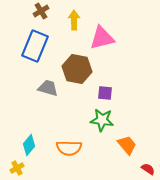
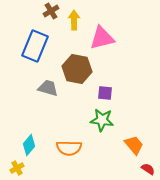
brown cross: moved 10 px right
orange trapezoid: moved 7 px right
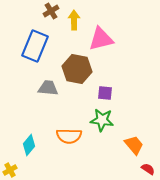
pink triangle: moved 1 px left, 1 px down
gray trapezoid: rotated 10 degrees counterclockwise
orange semicircle: moved 12 px up
yellow cross: moved 7 px left, 2 px down
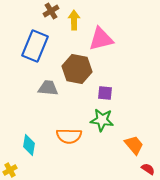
cyan diamond: rotated 30 degrees counterclockwise
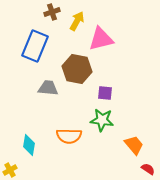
brown cross: moved 1 px right, 1 px down; rotated 14 degrees clockwise
yellow arrow: moved 3 px right, 1 px down; rotated 30 degrees clockwise
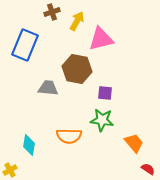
blue rectangle: moved 10 px left, 1 px up
orange trapezoid: moved 2 px up
